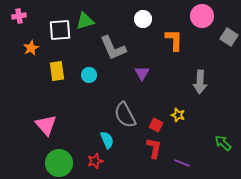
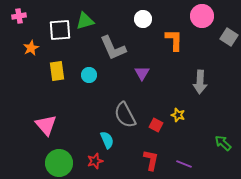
red L-shape: moved 3 px left, 12 px down
purple line: moved 2 px right, 1 px down
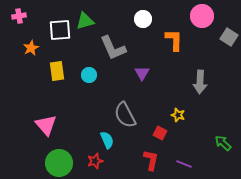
red square: moved 4 px right, 8 px down
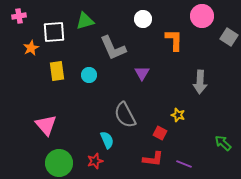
white square: moved 6 px left, 2 px down
red L-shape: moved 2 px right, 1 px up; rotated 85 degrees clockwise
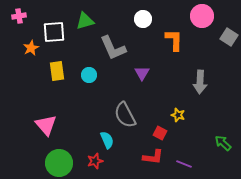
red L-shape: moved 2 px up
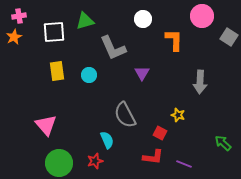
orange star: moved 17 px left, 11 px up
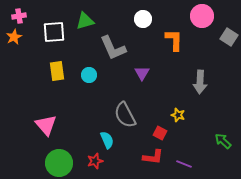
green arrow: moved 2 px up
